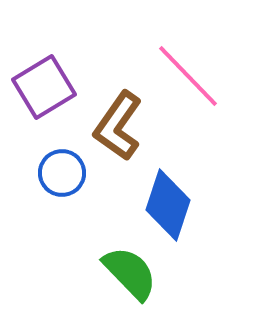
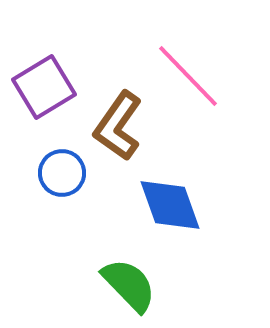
blue diamond: moved 2 px right; rotated 38 degrees counterclockwise
green semicircle: moved 1 px left, 12 px down
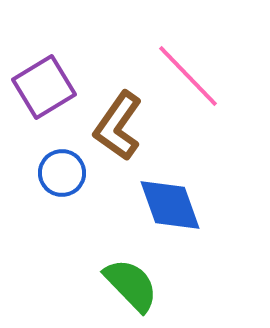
green semicircle: moved 2 px right
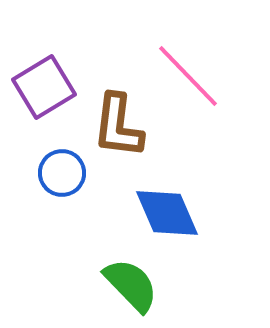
brown L-shape: rotated 28 degrees counterclockwise
blue diamond: moved 3 px left, 8 px down; rotated 4 degrees counterclockwise
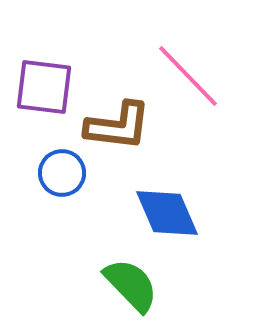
purple square: rotated 38 degrees clockwise
brown L-shape: rotated 90 degrees counterclockwise
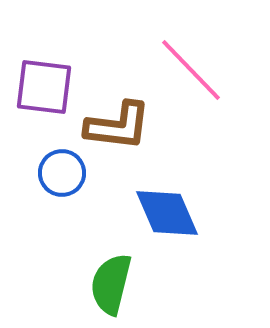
pink line: moved 3 px right, 6 px up
green semicircle: moved 20 px left, 1 px up; rotated 122 degrees counterclockwise
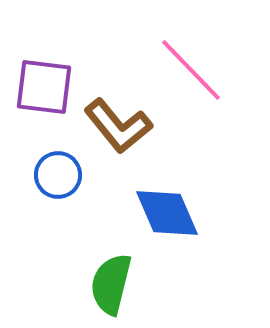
brown L-shape: rotated 44 degrees clockwise
blue circle: moved 4 px left, 2 px down
